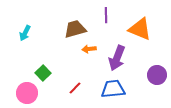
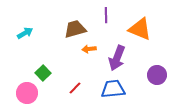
cyan arrow: rotated 147 degrees counterclockwise
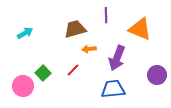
red line: moved 2 px left, 18 px up
pink circle: moved 4 px left, 7 px up
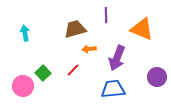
orange triangle: moved 2 px right
cyan arrow: rotated 70 degrees counterclockwise
purple circle: moved 2 px down
